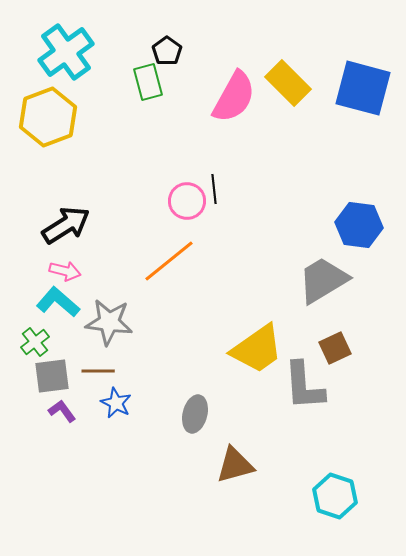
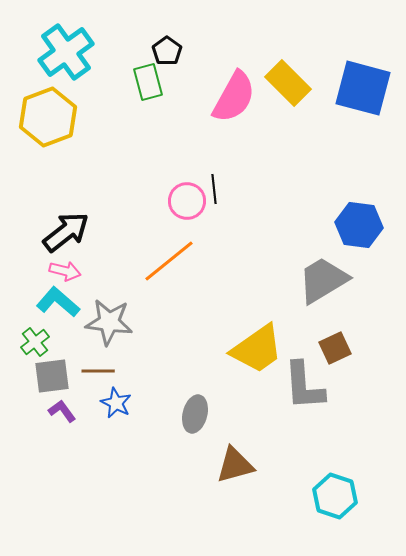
black arrow: moved 7 px down; rotated 6 degrees counterclockwise
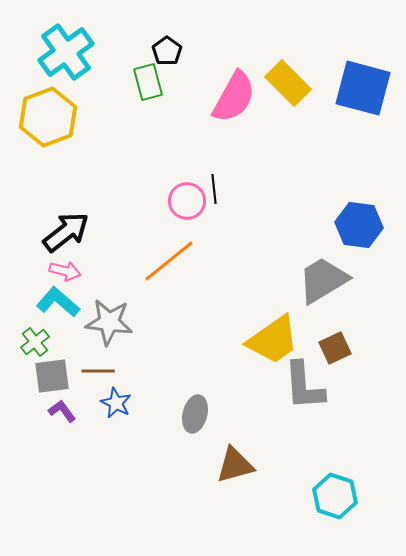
yellow trapezoid: moved 16 px right, 9 px up
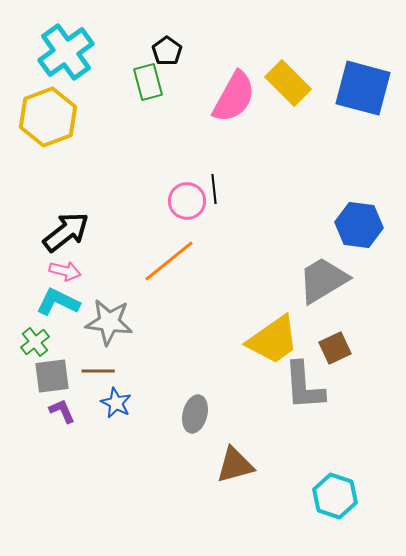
cyan L-shape: rotated 15 degrees counterclockwise
purple L-shape: rotated 12 degrees clockwise
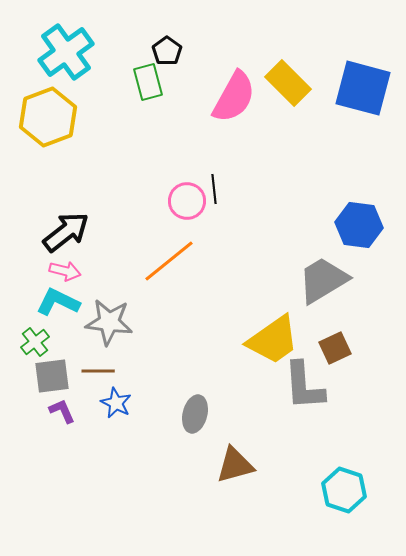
cyan hexagon: moved 9 px right, 6 px up
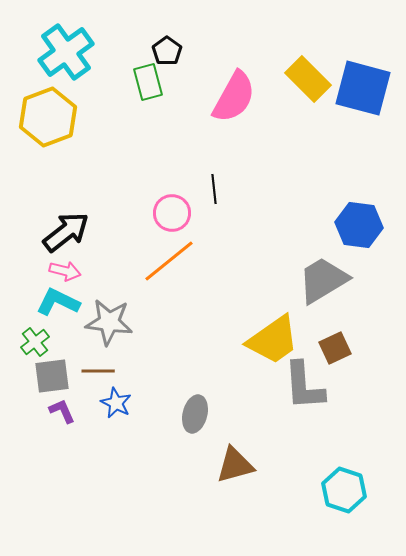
yellow rectangle: moved 20 px right, 4 px up
pink circle: moved 15 px left, 12 px down
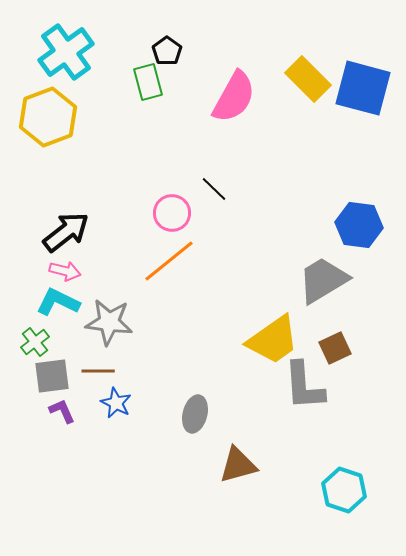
black line: rotated 40 degrees counterclockwise
brown triangle: moved 3 px right
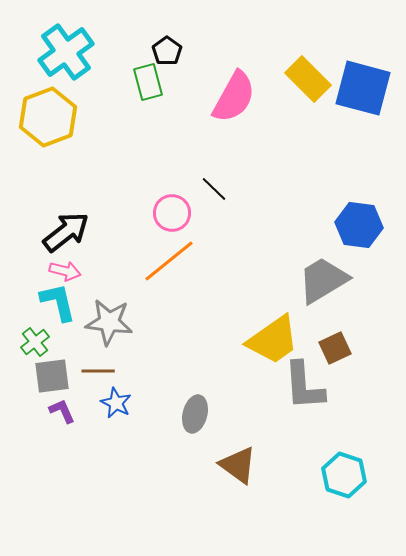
cyan L-shape: rotated 51 degrees clockwise
brown triangle: rotated 51 degrees clockwise
cyan hexagon: moved 15 px up
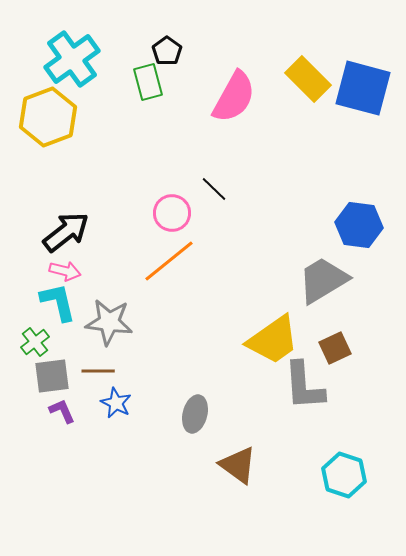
cyan cross: moved 6 px right, 7 px down
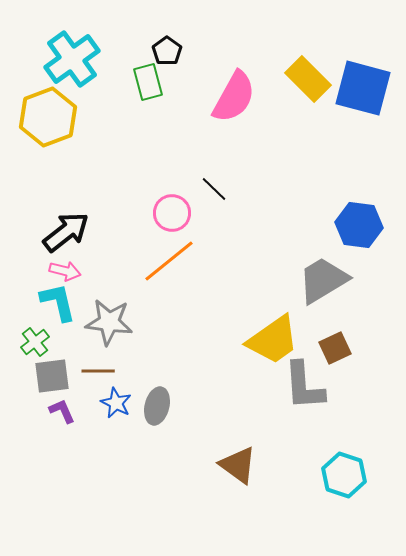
gray ellipse: moved 38 px left, 8 px up
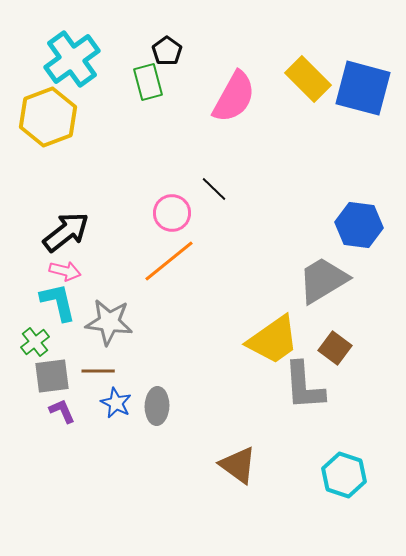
brown square: rotated 28 degrees counterclockwise
gray ellipse: rotated 12 degrees counterclockwise
